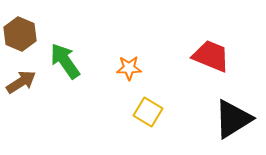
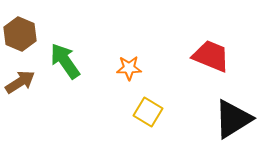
brown arrow: moved 1 px left
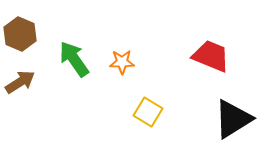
green arrow: moved 9 px right, 2 px up
orange star: moved 7 px left, 6 px up
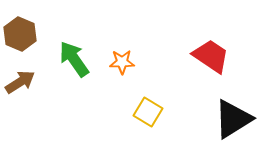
red trapezoid: rotated 12 degrees clockwise
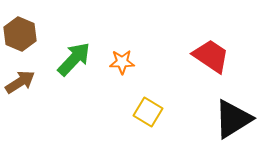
green arrow: rotated 78 degrees clockwise
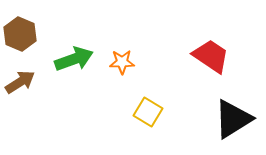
green arrow: rotated 27 degrees clockwise
